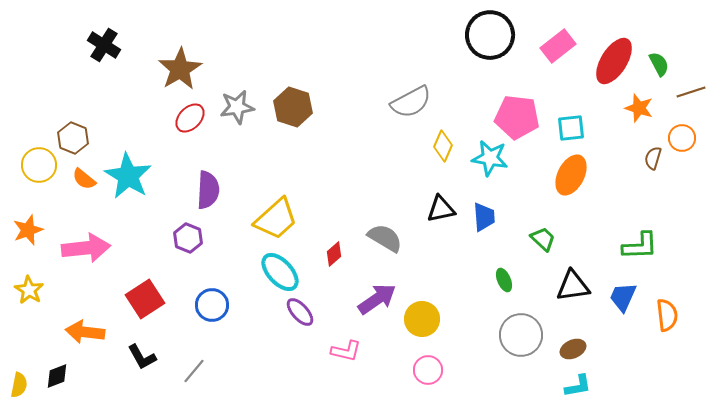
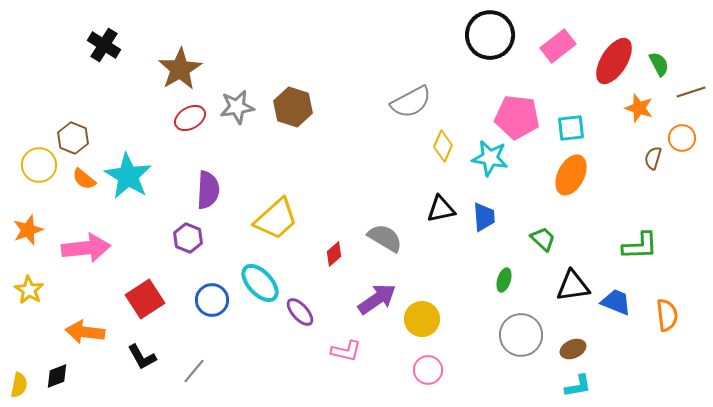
red ellipse at (190, 118): rotated 16 degrees clockwise
cyan ellipse at (280, 272): moved 20 px left, 11 px down
green ellipse at (504, 280): rotated 40 degrees clockwise
blue trapezoid at (623, 297): moved 7 px left, 5 px down; rotated 88 degrees clockwise
blue circle at (212, 305): moved 5 px up
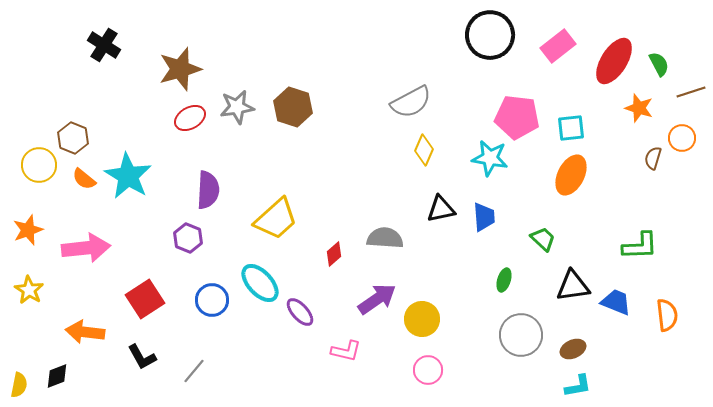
brown star at (180, 69): rotated 15 degrees clockwise
yellow diamond at (443, 146): moved 19 px left, 4 px down
gray semicircle at (385, 238): rotated 27 degrees counterclockwise
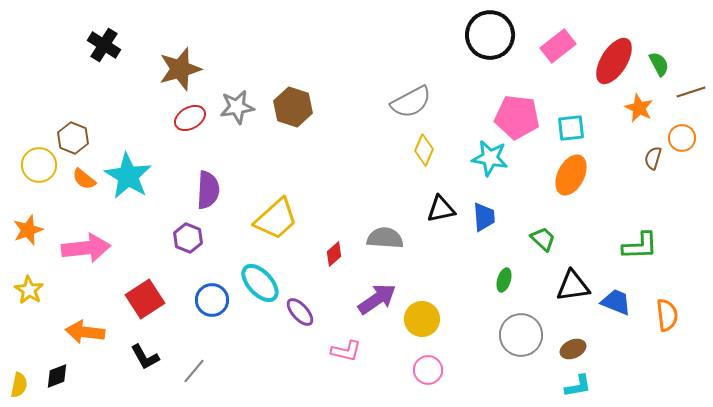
orange star at (639, 108): rotated 8 degrees clockwise
black L-shape at (142, 357): moved 3 px right
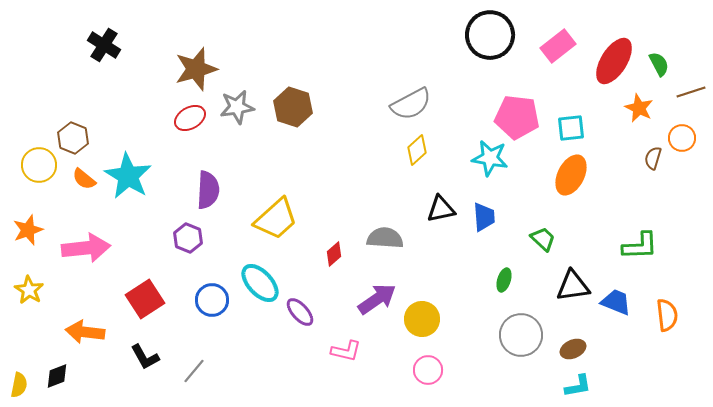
brown star at (180, 69): moved 16 px right
gray semicircle at (411, 102): moved 2 px down
yellow diamond at (424, 150): moved 7 px left; rotated 24 degrees clockwise
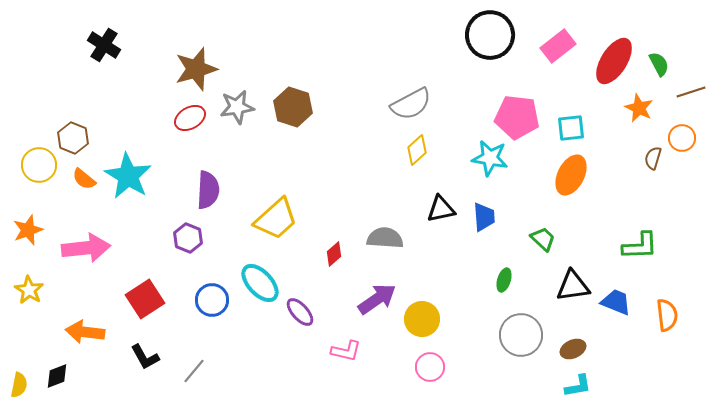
pink circle at (428, 370): moved 2 px right, 3 px up
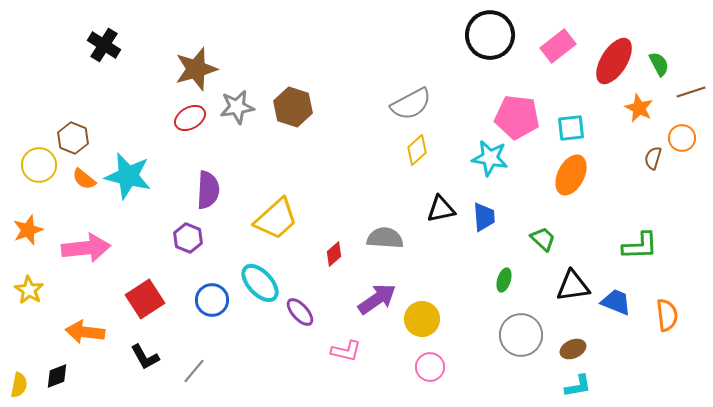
cyan star at (128, 176): rotated 18 degrees counterclockwise
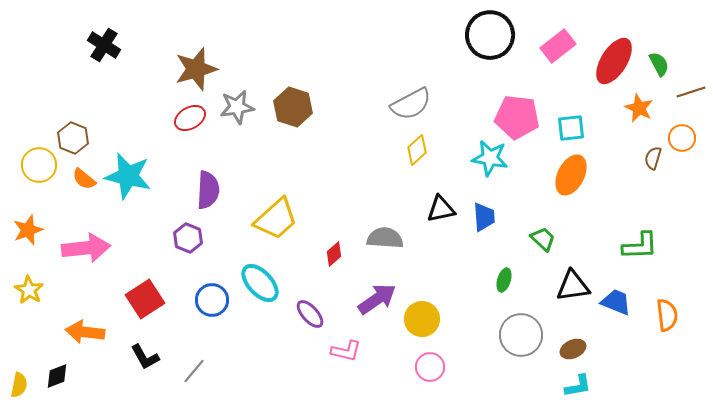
purple ellipse at (300, 312): moved 10 px right, 2 px down
